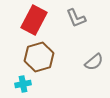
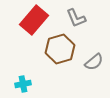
red rectangle: rotated 12 degrees clockwise
brown hexagon: moved 21 px right, 8 px up
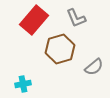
gray semicircle: moved 5 px down
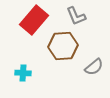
gray L-shape: moved 2 px up
brown hexagon: moved 3 px right, 3 px up; rotated 12 degrees clockwise
cyan cross: moved 11 px up; rotated 14 degrees clockwise
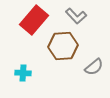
gray L-shape: rotated 20 degrees counterclockwise
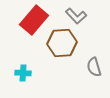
brown hexagon: moved 1 px left, 3 px up
gray semicircle: rotated 114 degrees clockwise
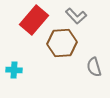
cyan cross: moved 9 px left, 3 px up
